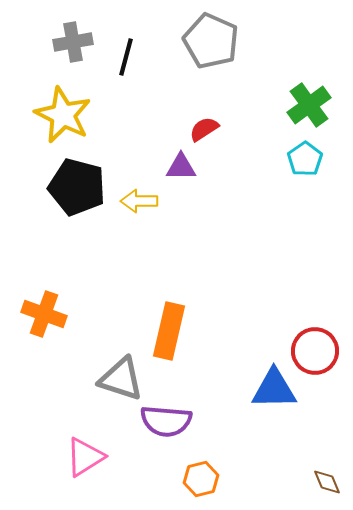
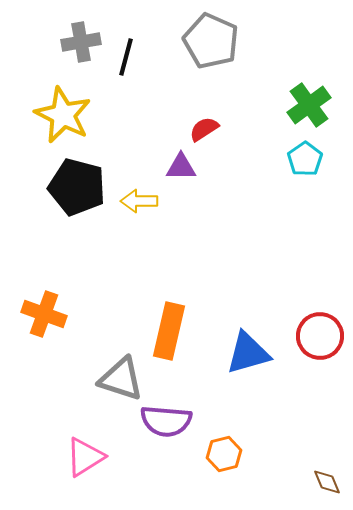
gray cross: moved 8 px right
red circle: moved 5 px right, 15 px up
blue triangle: moved 26 px left, 36 px up; rotated 15 degrees counterclockwise
orange hexagon: moved 23 px right, 25 px up
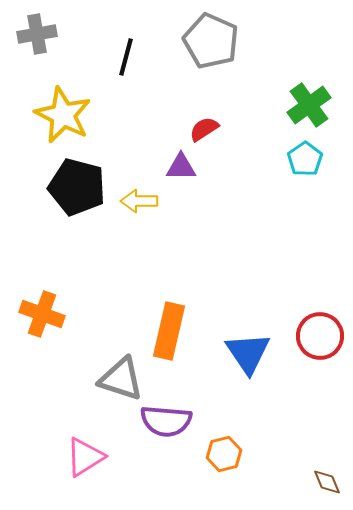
gray cross: moved 44 px left, 8 px up
orange cross: moved 2 px left
blue triangle: rotated 48 degrees counterclockwise
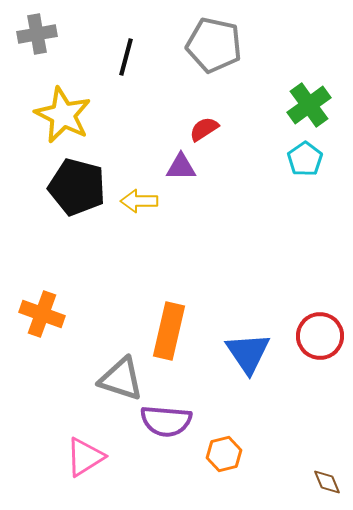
gray pentagon: moved 3 px right, 4 px down; rotated 12 degrees counterclockwise
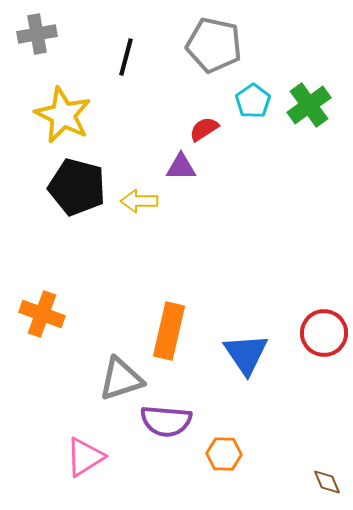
cyan pentagon: moved 52 px left, 58 px up
red circle: moved 4 px right, 3 px up
blue triangle: moved 2 px left, 1 px down
gray triangle: rotated 36 degrees counterclockwise
orange hexagon: rotated 16 degrees clockwise
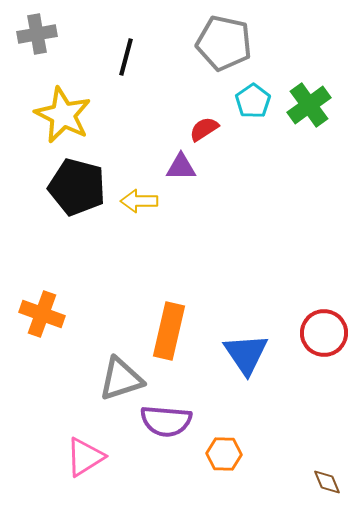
gray pentagon: moved 10 px right, 2 px up
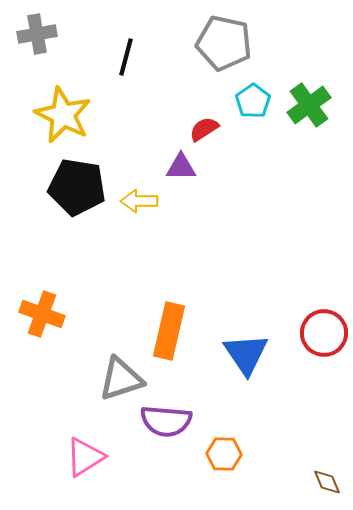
black pentagon: rotated 6 degrees counterclockwise
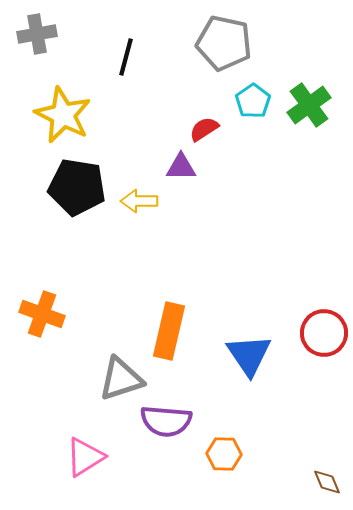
blue triangle: moved 3 px right, 1 px down
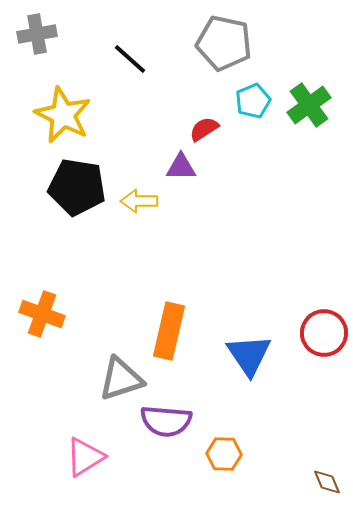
black line: moved 4 px right, 2 px down; rotated 63 degrees counterclockwise
cyan pentagon: rotated 12 degrees clockwise
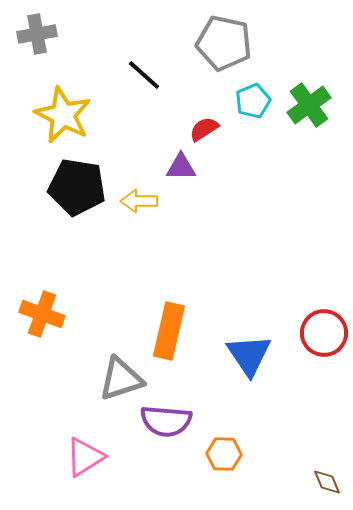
black line: moved 14 px right, 16 px down
